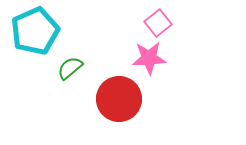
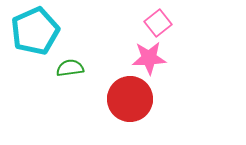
green semicircle: rotated 32 degrees clockwise
red circle: moved 11 px right
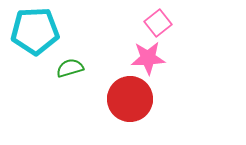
cyan pentagon: rotated 21 degrees clockwise
pink star: moved 1 px left
green semicircle: rotated 8 degrees counterclockwise
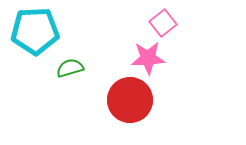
pink square: moved 5 px right
red circle: moved 1 px down
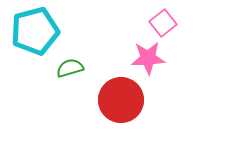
cyan pentagon: rotated 12 degrees counterclockwise
red circle: moved 9 px left
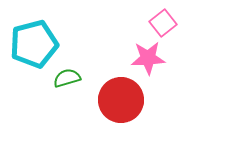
cyan pentagon: moved 1 px left, 13 px down
green semicircle: moved 3 px left, 10 px down
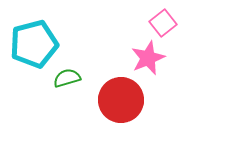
pink star: rotated 20 degrees counterclockwise
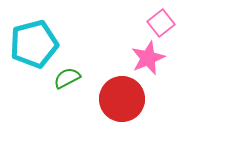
pink square: moved 2 px left
green semicircle: rotated 12 degrees counterclockwise
red circle: moved 1 px right, 1 px up
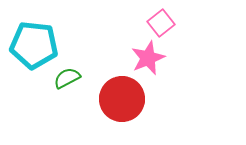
cyan pentagon: moved 1 px down; rotated 21 degrees clockwise
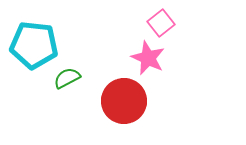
pink star: rotated 24 degrees counterclockwise
red circle: moved 2 px right, 2 px down
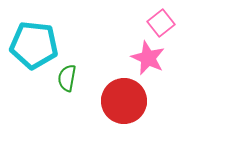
green semicircle: rotated 52 degrees counterclockwise
